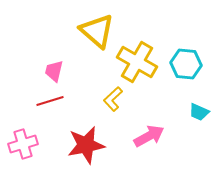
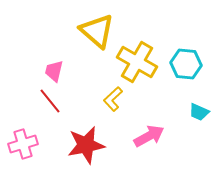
red line: rotated 68 degrees clockwise
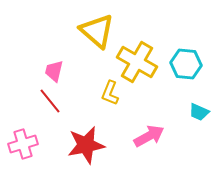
yellow L-shape: moved 3 px left, 6 px up; rotated 25 degrees counterclockwise
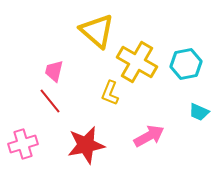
cyan hexagon: rotated 16 degrees counterclockwise
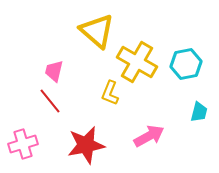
cyan trapezoid: rotated 100 degrees counterclockwise
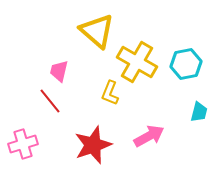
pink trapezoid: moved 5 px right
red star: moved 7 px right; rotated 9 degrees counterclockwise
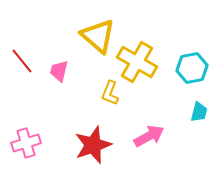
yellow triangle: moved 1 px right, 5 px down
cyan hexagon: moved 6 px right, 4 px down
red line: moved 28 px left, 40 px up
pink cross: moved 3 px right, 1 px up
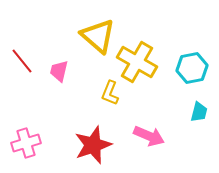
pink arrow: rotated 52 degrees clockwise
